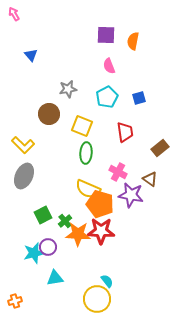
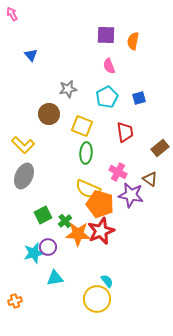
pink arrow: moved 2 px left
red star: rotated 24 degrees counterclockwise
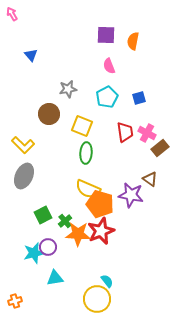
pink cross: moved 29 px right, 39 px up
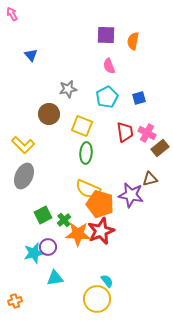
brown triangle: rotated 49 degrees counterclockwise
green cross: moved 1 px left, 1 px up
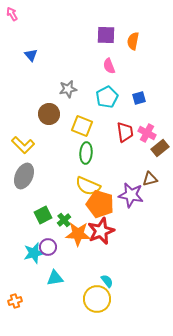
yellow semicircle: moved 3 px up
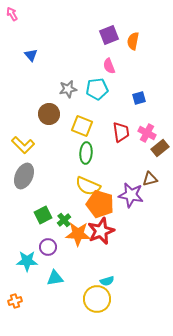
purple square: moved 3 px right; rotated 24 degrees counterclockwise
cyan pentagon: moved 10 px left, 8 px up; rotated 20 degrees clockwise
red trapezoid: moved 4 px left
cyan star: moved 7 px left, 8 px down; rotated 15 degrees clockwise
cyan semicircle: rotated 112 degrees clockwise
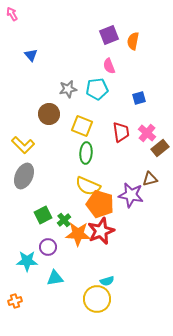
pink cross: rotated 12 degrees clockwise
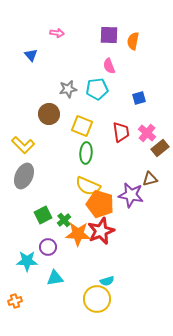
pink arrow: moved 45 px right, 19 px down; rotated 128 degrees clockwise
purple square: rotated 24 degrees clockwise
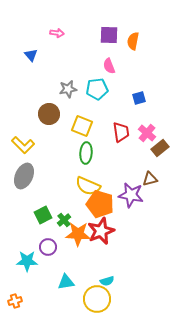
cyan triangle: moved 11 px right, 4 px down
